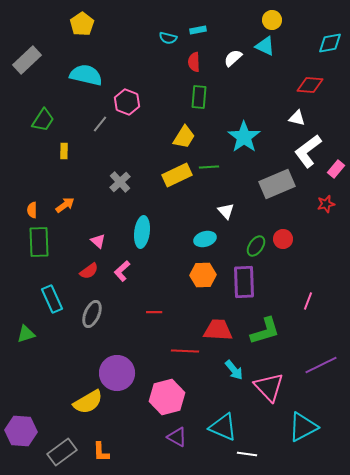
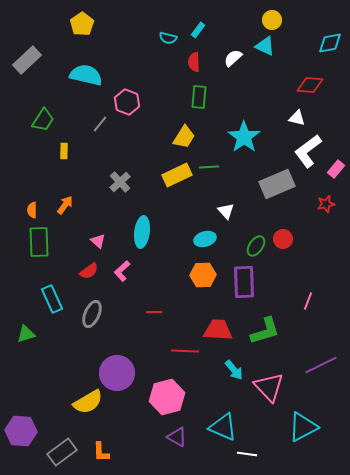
cyan rectangle at (198, 30): rotated 42 degrees counterclockwise
orange arrow at (65, 205): rotated 18 degrees counterclockwise
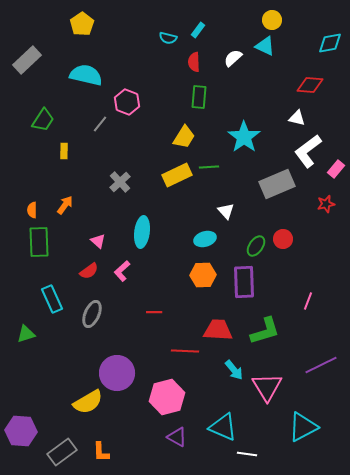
pink triangle at (269, 387): moved 2 px left; rotated 12 degrees clockwise
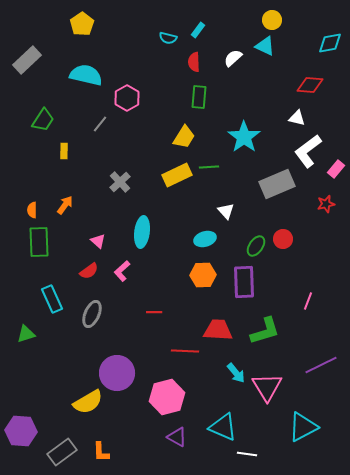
pink hexagon at (127, 102): moved 4 px up; rotated 10 degrees clockwise
cyan arrow at (234, 370): moved 2 px right, 3 px down
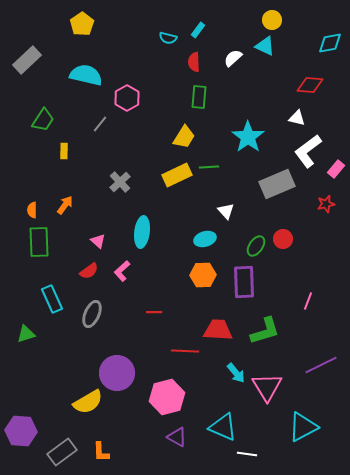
cyan star at (244, 137): moved 4 px right
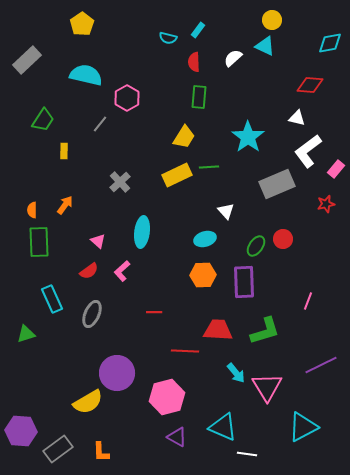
gray rectangle at (62, 452): moved 4 px left, 3 px up
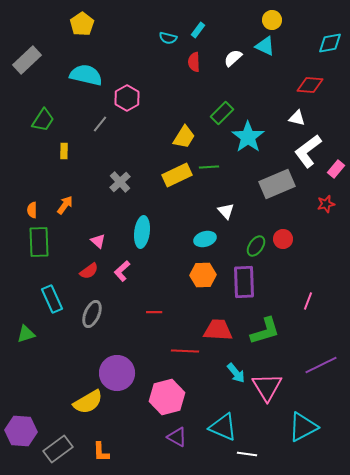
green rectangle at (199, 97): moved 23 px right, 16 px down; rotated 40 degrees clockwise
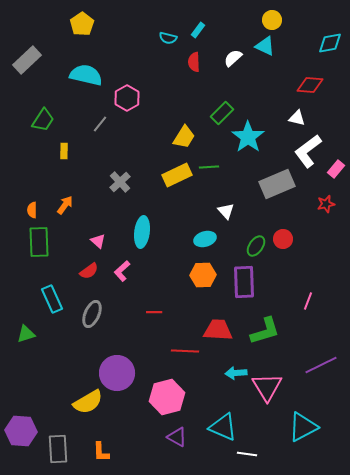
cyan arrow at (236, 373): rotated 125 degrees clockwise
gray rectangle at (58, 449): rotated 56 degrees counterclockwise
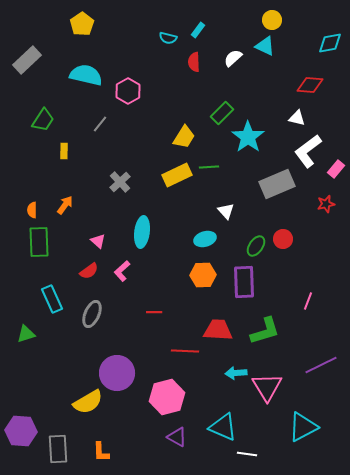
pink hexagon at (127, 98): moved 1 px right, 7 px up
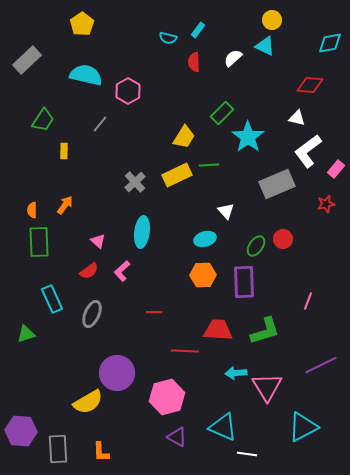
green line at (209, 167): moved 2 px up
gray cross at (120, 182): moved 15 px right
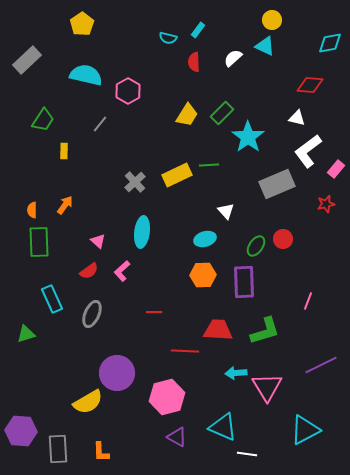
yellow trapezoid at (184, 137): moved 3 px right, 22 px up
cyan triangle at (303, 427): moved 2 px right, 3 px down
